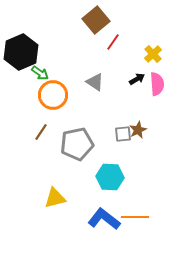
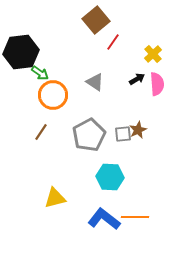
black hexagon: rotated 16 degrees clockwise
gray pentagon: moved 12 px right, 9 px up; rotated 16 degrees counterclockwise
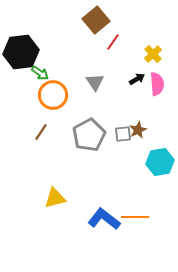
gray triangle: rotated 24 degrees clockwise
cyan hexagon: moved 50 px right, 15 px up; rotated 12 degrees counterclockwise
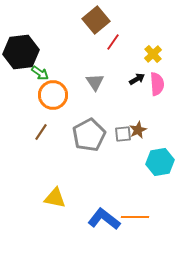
yellow triangle: rotated 25 degrees clockwise
